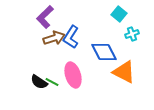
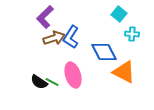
cyan cross: rotated 24 degrees clockwise
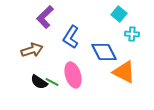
brown arrow: moved 22 px left, 12 px down
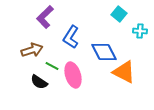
cyan cross: moved 8 px right, 3 px up
green line: moved 16 px up
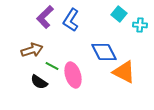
cyan cross: moved 6 px up
blue L-shape: moved 17 px up
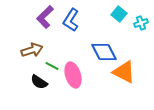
cyan cross: moved 1 px right, 2 px up; rotated 24 degrees counterclockwise
